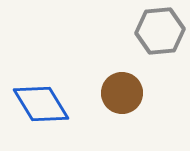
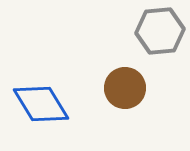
brown circle: moved 3 px right, 5 px up
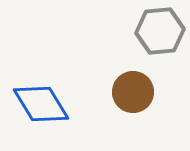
brown circle: moved 8 px right, 4 px down
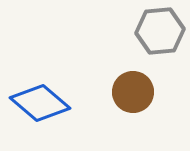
blue diamond: moved 1 px left, 1 px up; rotated 18 degrees counterclockwise
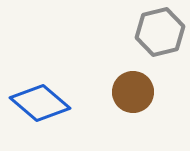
gray hexagon: moved 1 px down; rotated 9 degrees counterclockwise
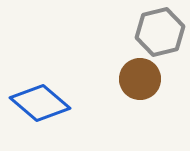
brown circle: moved 7 px right, 13 px up
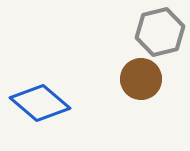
brown circle: moved 1 px right
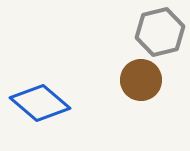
brown circle: moved 1 px down
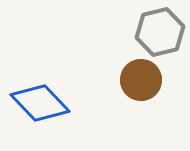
blue diamond: rotated 6 degrees clockwise
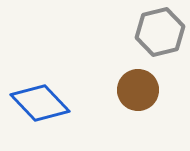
brown circle: moved 3 px left, 10 px down
